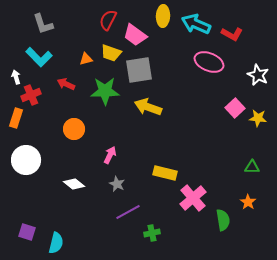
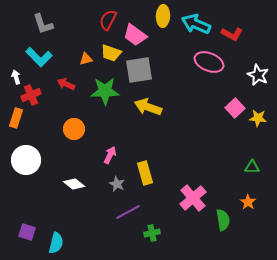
yellow rectangle: moved 20 px left; rotated 60 degrees clockwise
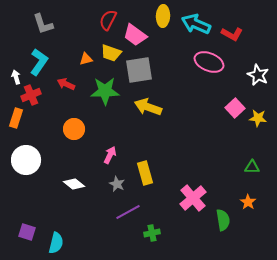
cyan L-shape: moved 5 px down; rotated 100 degrees counterclockwise
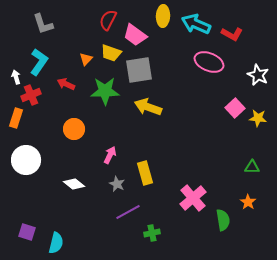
orange triangle: rotated 32 degrees counterclockwise
